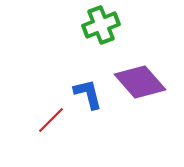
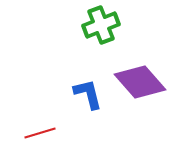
red line: moved 11 px left, 13 px down; rotated 28 degrees clockwise
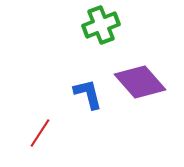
red line: rotated 40 degrees counterclockwise
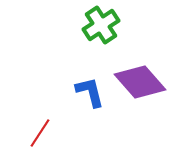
green cross: rotated 12 degrees counterclockwise
blue L-shape: moved 2 px right, 2 px up
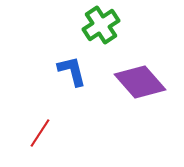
blue L-shape: moved 18 px left, 21 px up
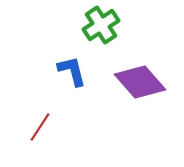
red line: moved 6 px up
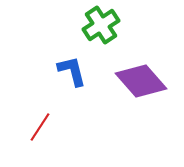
purple diamond: moved 1 px right, 1 px up
